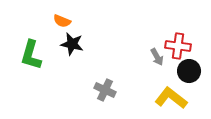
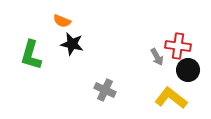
black circle: moved 1 px left, 1 px up
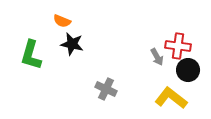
gray cross: moved 1 px right, 1 px up
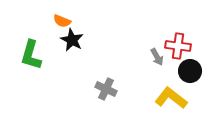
black star: moved 4 px up; rotated 15 degrees clockwise
black circle: moved 2 px right, 1 px down
